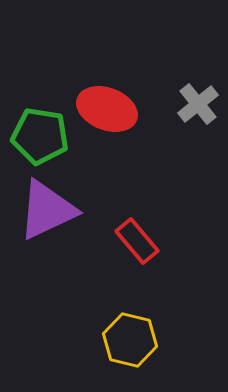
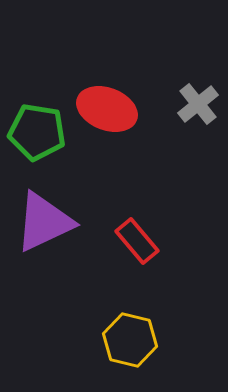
green pentagon: moved 3 px left, 4 px up
purple triangle: moved 3 px left, 12 px down
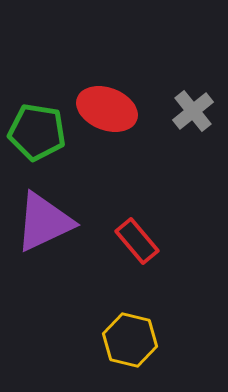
gray cross: moved 5 px left, 7 px down
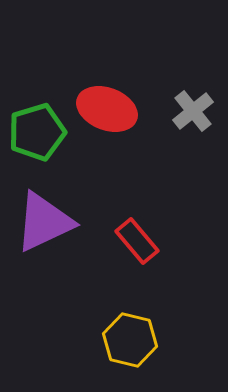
green pentagon: rotated 26 degrees counterclockwise
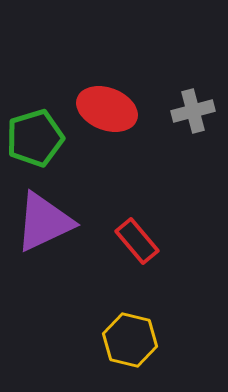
gray cross: rotated 24 degrees clockwise
green pentagon: moved 2 px left, 6 px down
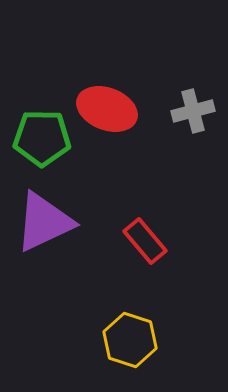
green pentagon: moved 7 px right; rotated 18 degrees clockwise
red rectangle: moved 8 px right
yellow hexagon: rotated 4 degrees clockwise
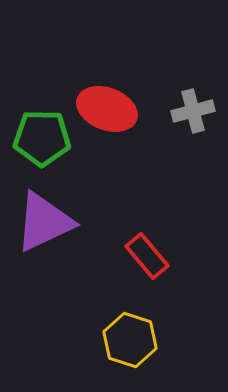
red rectangle: moved 2 px right, 15 px down
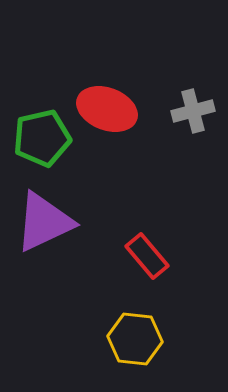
green pentagon: rotated 14 degrees counterclockwise
yellow hexagon: moved 5 px right, 1 px up; rotated 12 degrees counterclockwise
